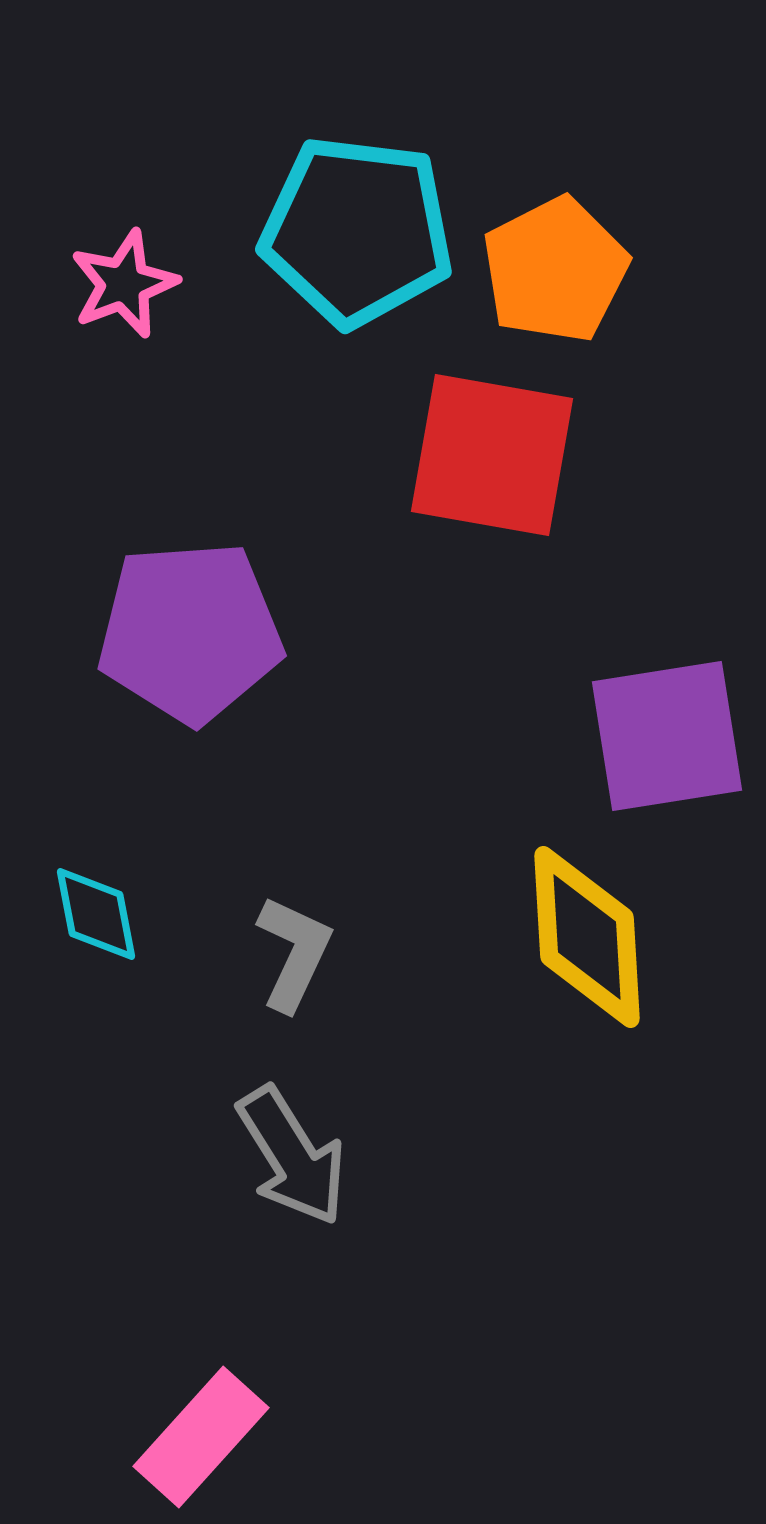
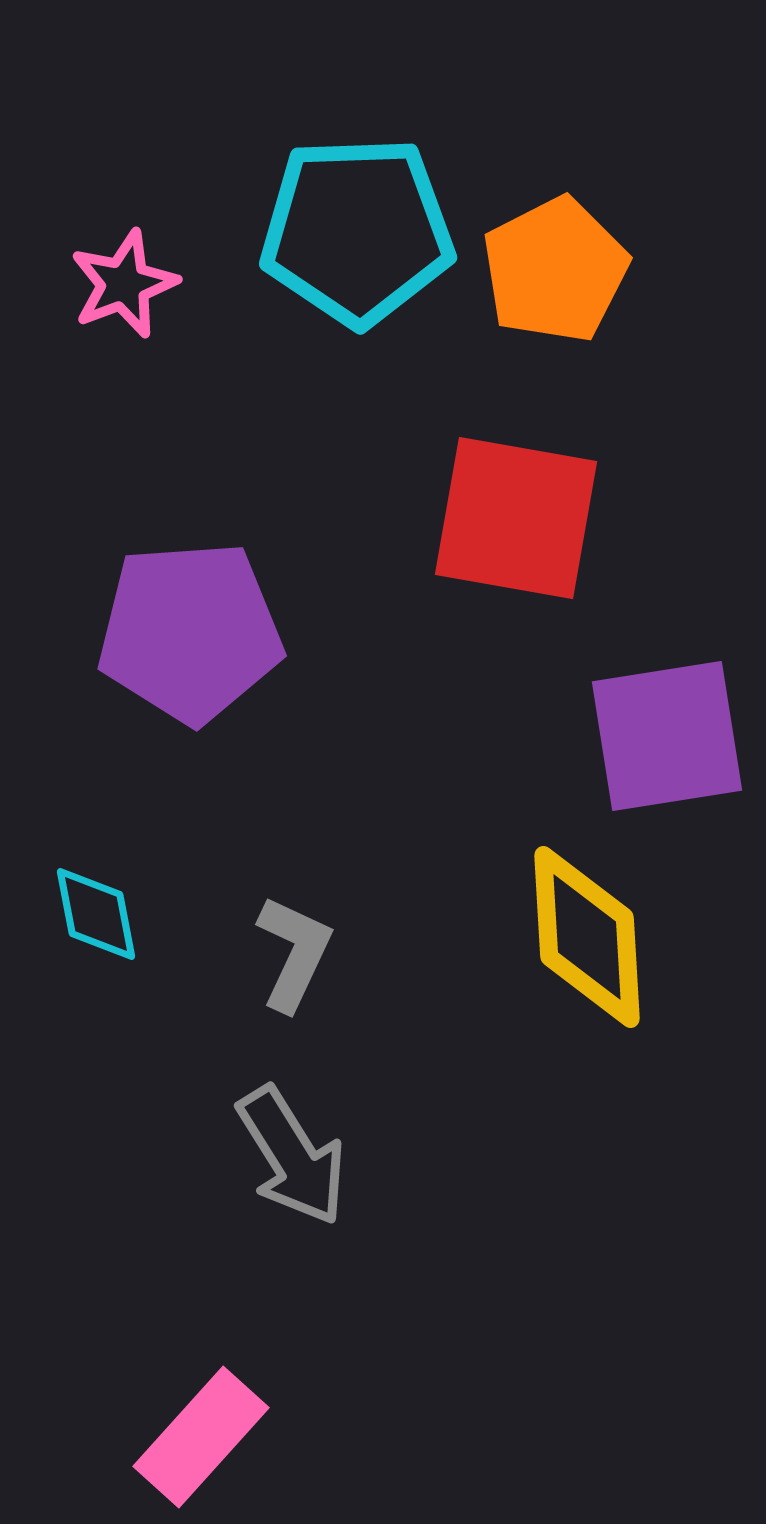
cyan pentagon: rotated 9 degrees counterclockwise
red square: moved 24 px right, 63 px down
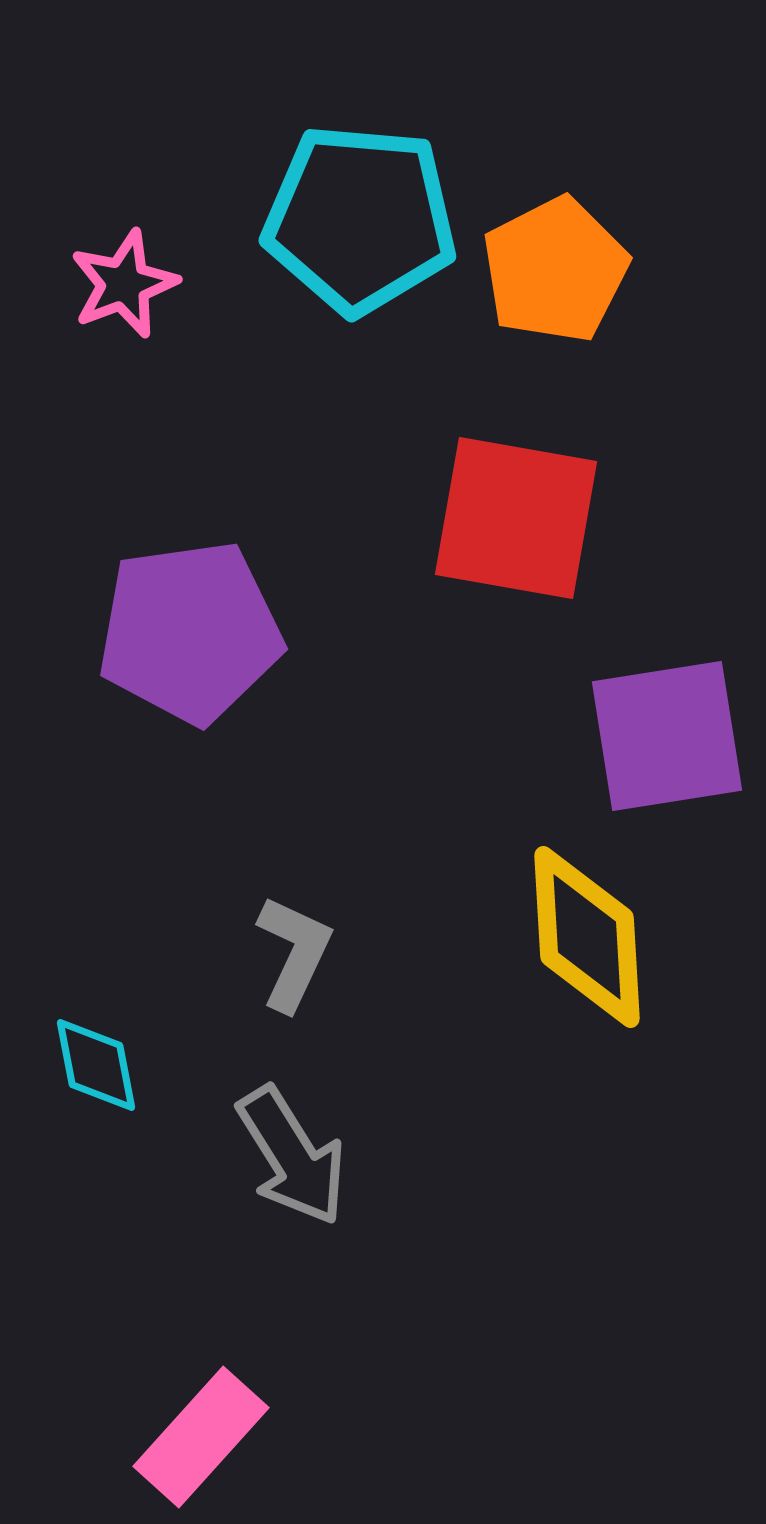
cyan pentagon: moved 3 px right, 12 px up; rotated 7 degrees clockwise
purple pentagon: rotated 4 degrees counterclockwise
cyan diamond: moved 151 px down
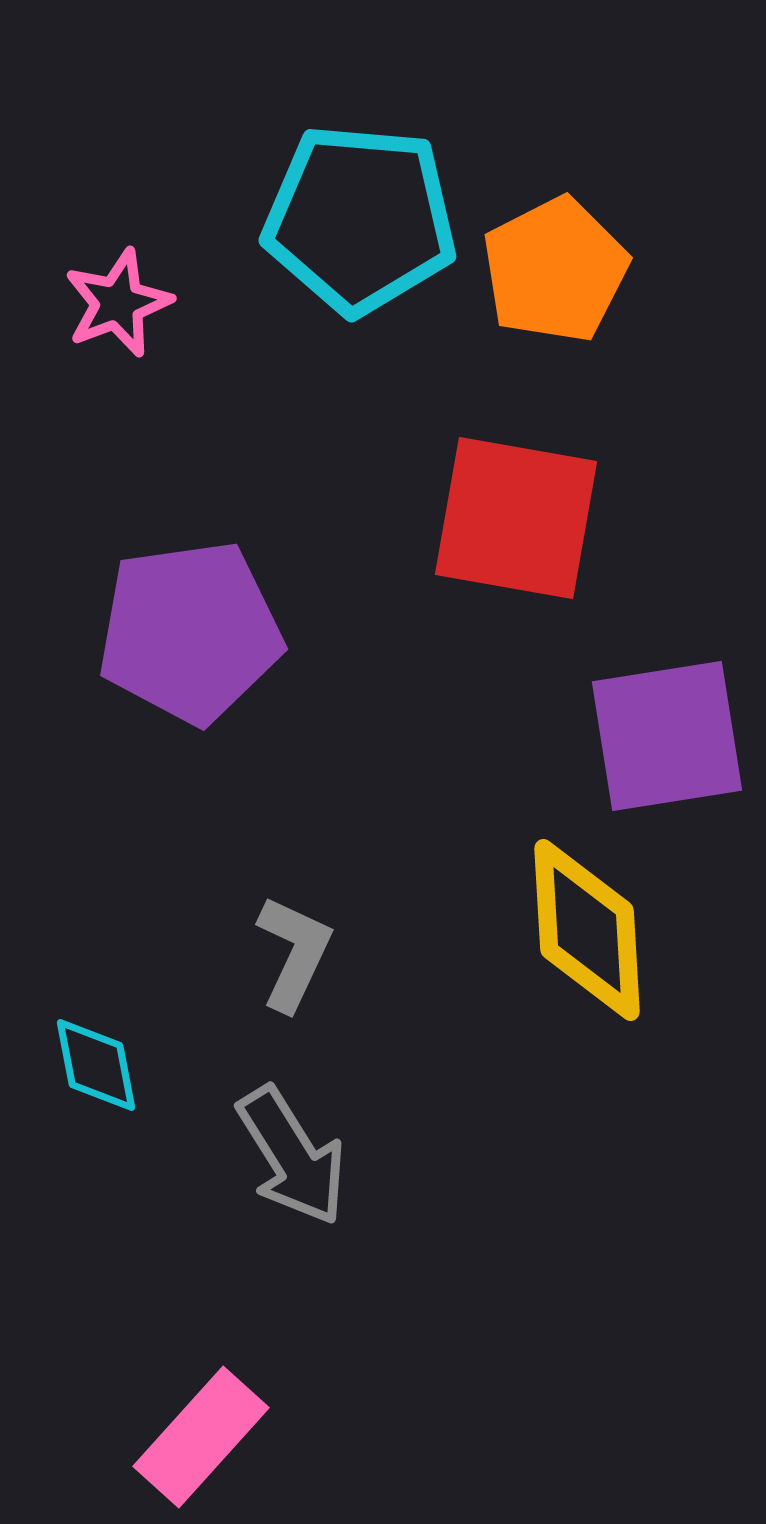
pink star: moved 6 px left, 19 px down
yellow diamond: moved 7 px up
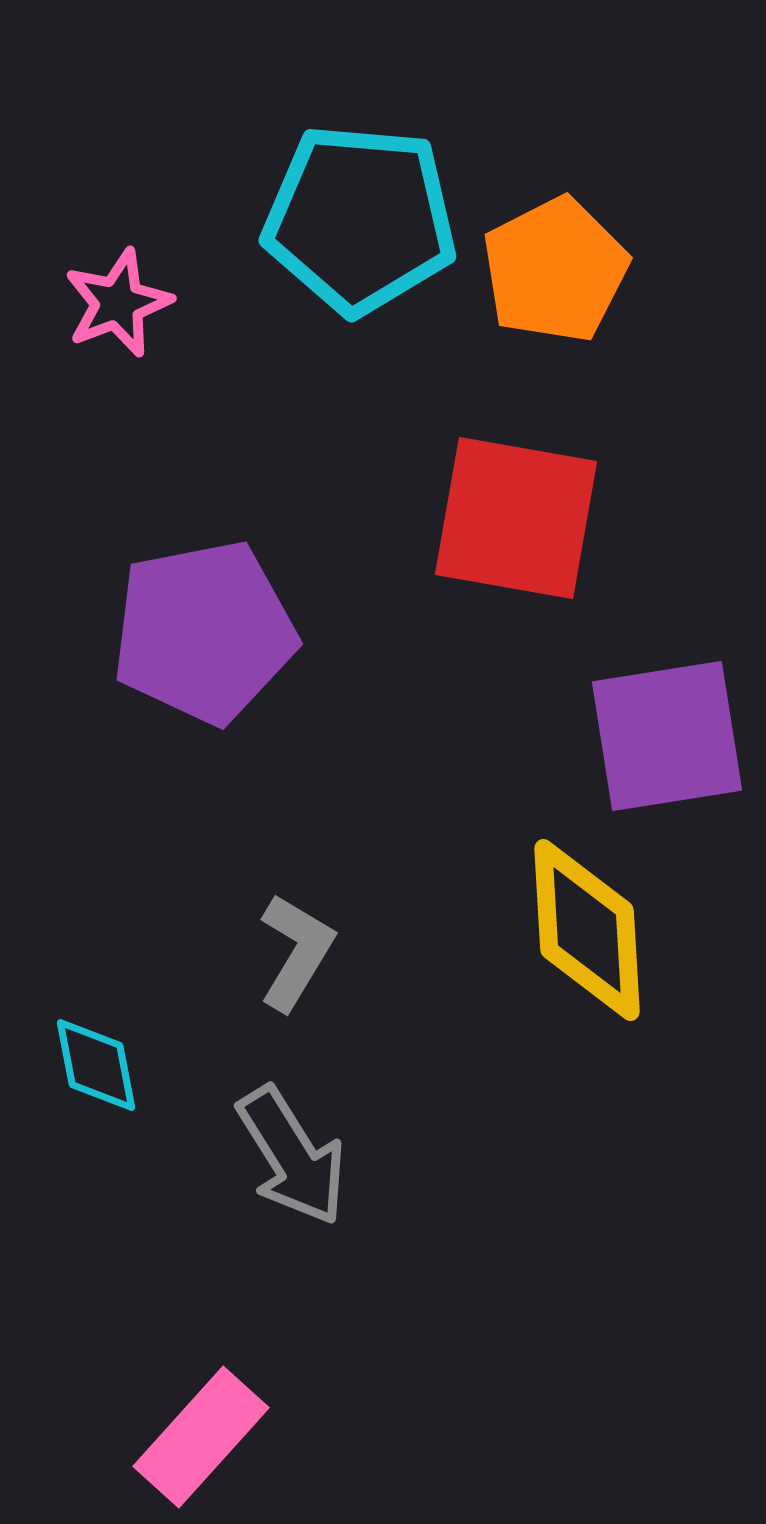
purple pentagon: moved 14 px right; rotated 3 degrees counterclockwise
gray L-shape: moved 2 px right, 1 px up; rotated 6 degrees clockwise
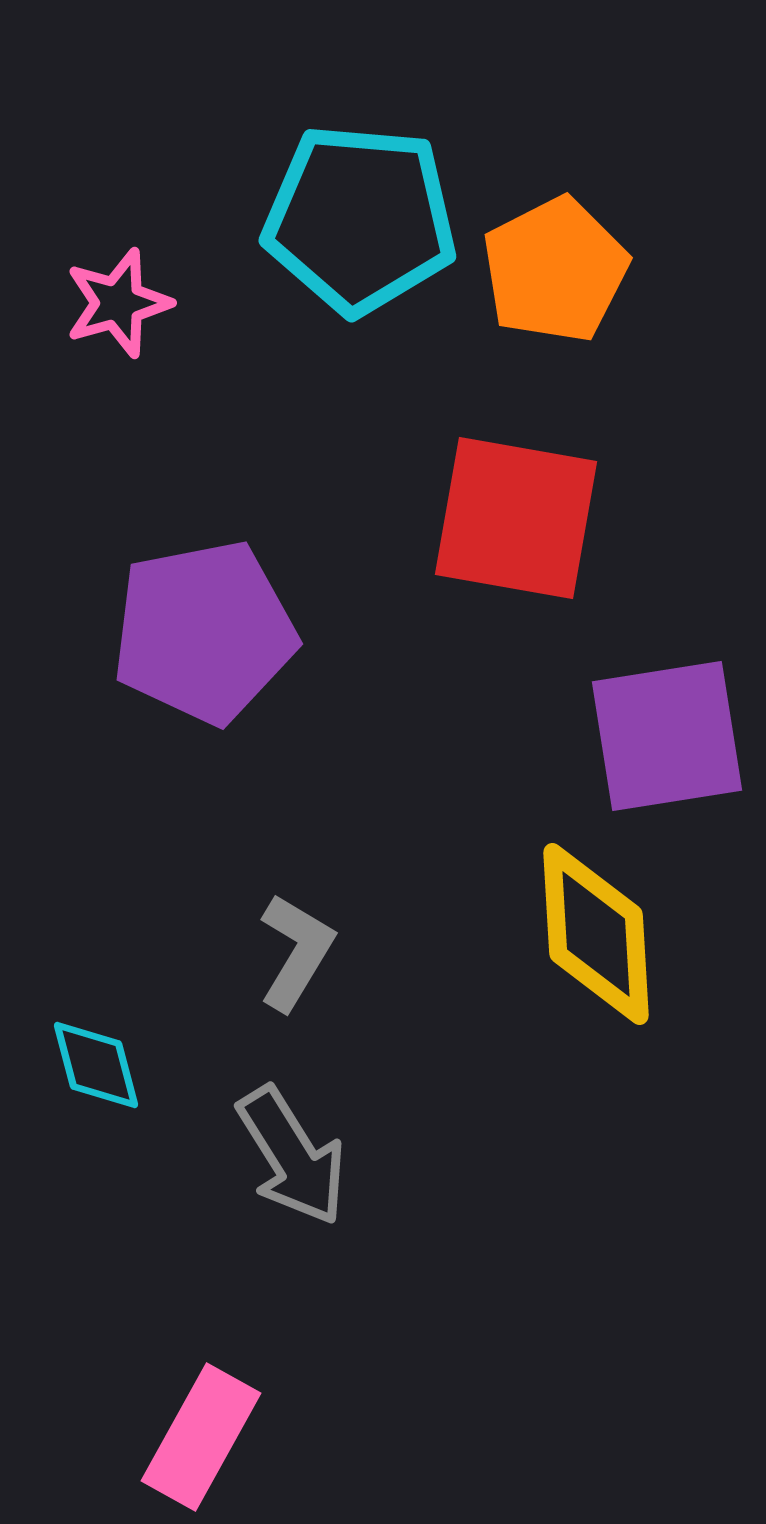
pink star: rotated 5 degrees clockwise
yellow diamond: moved 9 px right, 4 px down
cyan diamond: rotated 4 degrees counterclockwise
pink rectangle: rotated 13 degrees counterclockwise
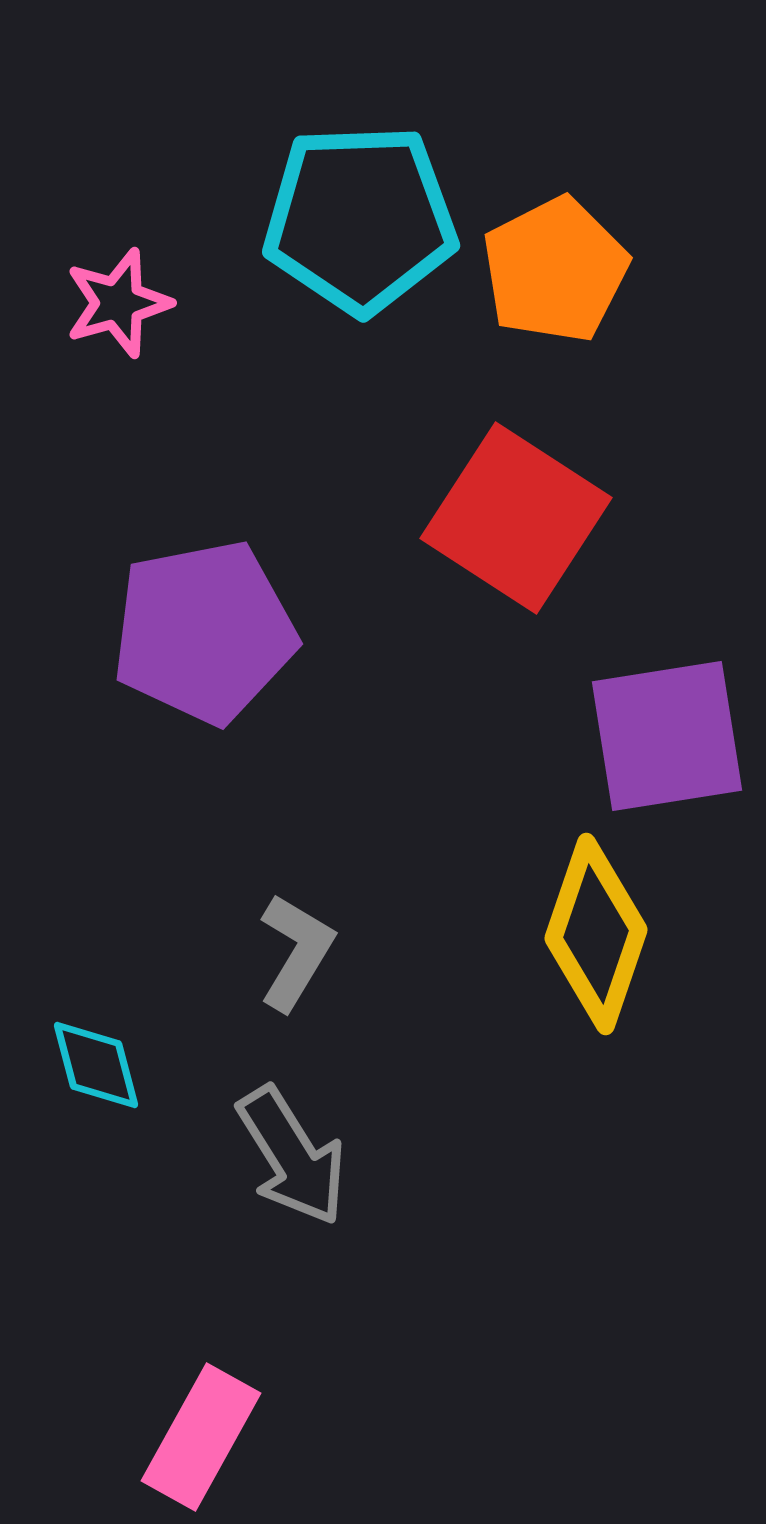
cyan pentagon: rotated 7 degrees counterclockwise
red square: rotated 23 degrees clockwise
yellow diamond: rotated 22 degrees clockwise
